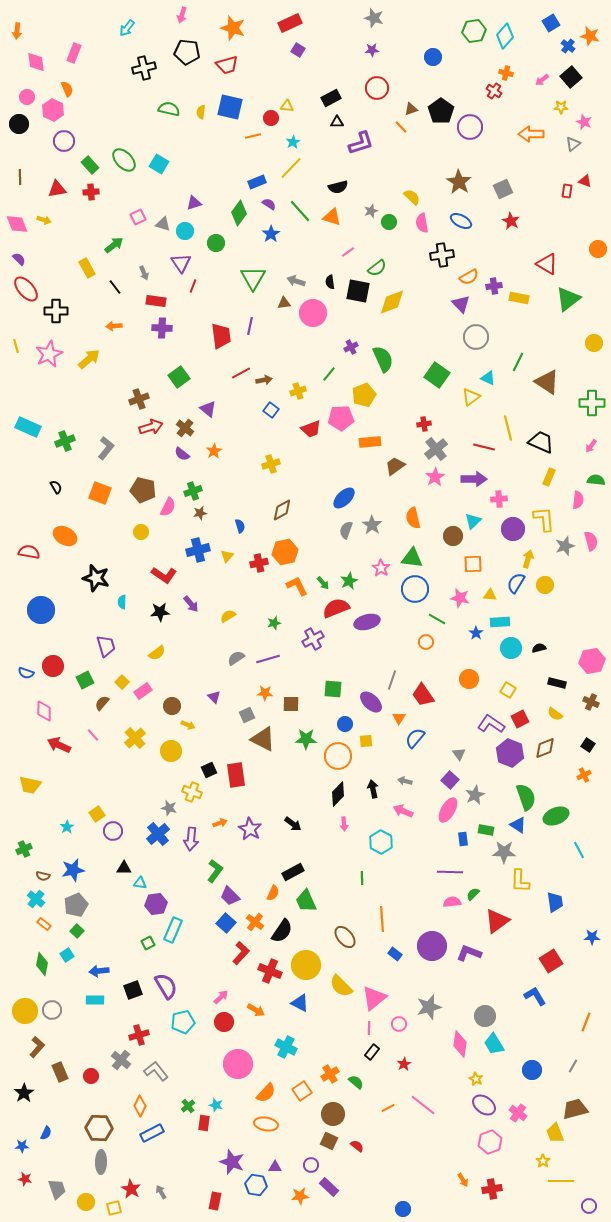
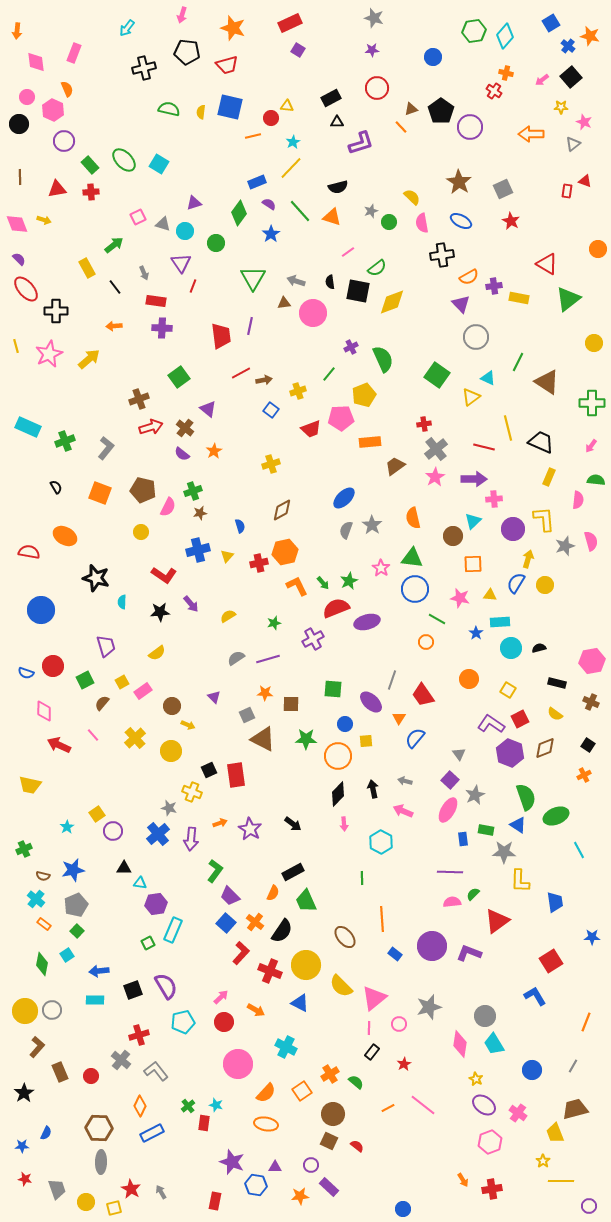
pink cross at (499, 499): moved 5 px left
yellow square at (122, 682): rotated 16 degrees clockwise
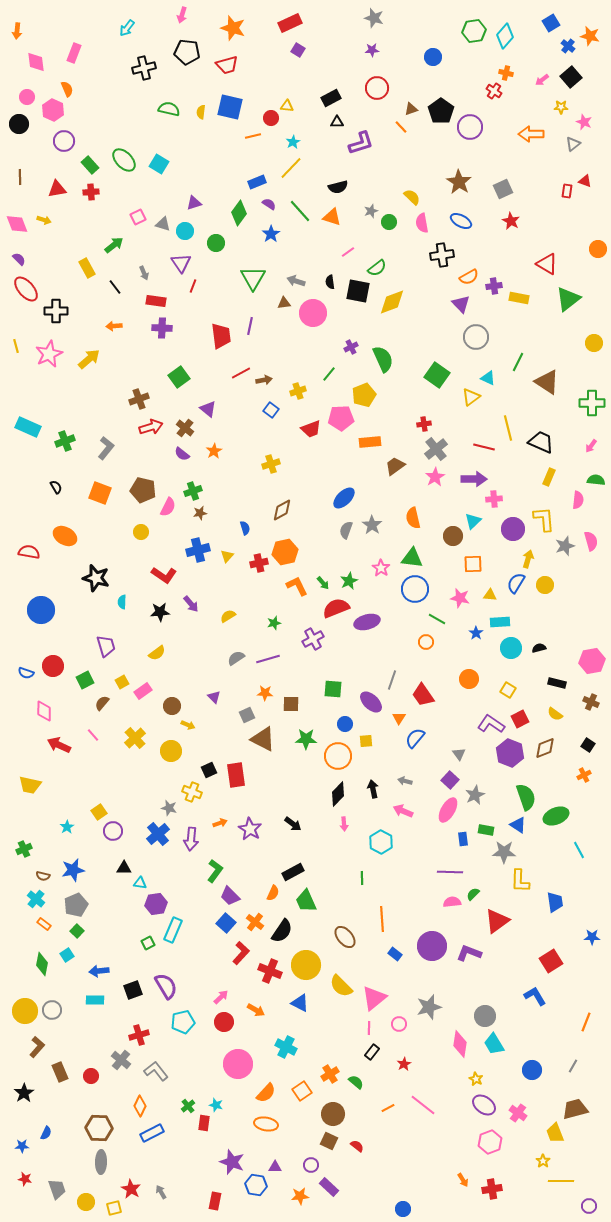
blue semicircle at (240, 526): moved 5 px right, 2 px down
yellow square at (97, 814): moved 2 px right, 2 px up
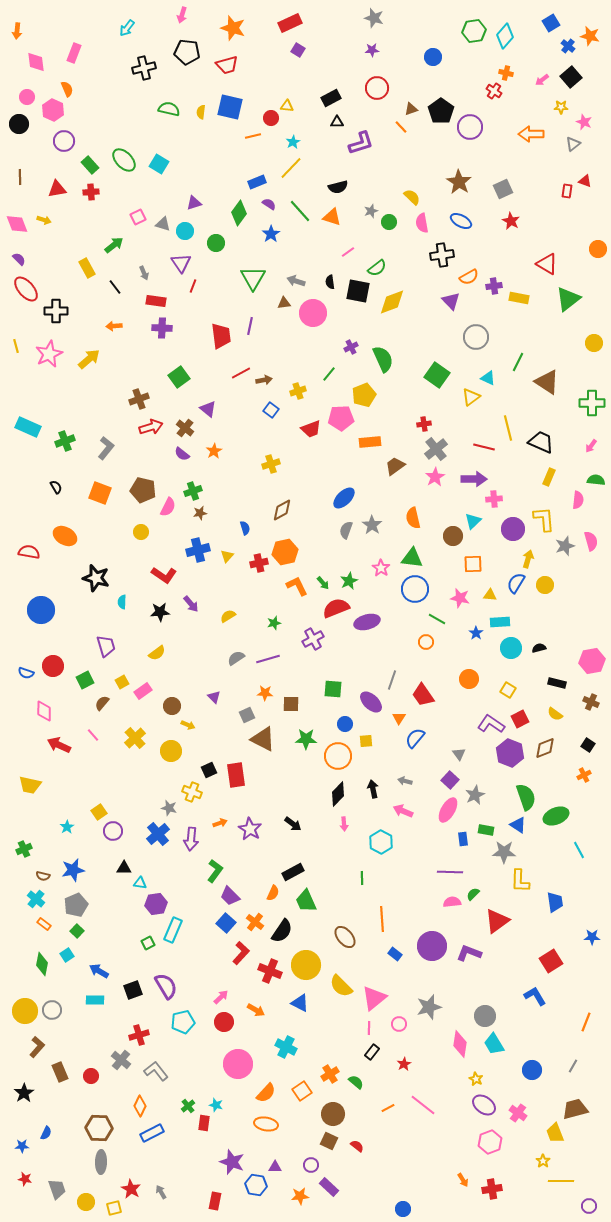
purple triangle at (461, 304): moved 10 px left, 3 px up
blue arrow at (99, 971): rotated 36 degrees clockwise
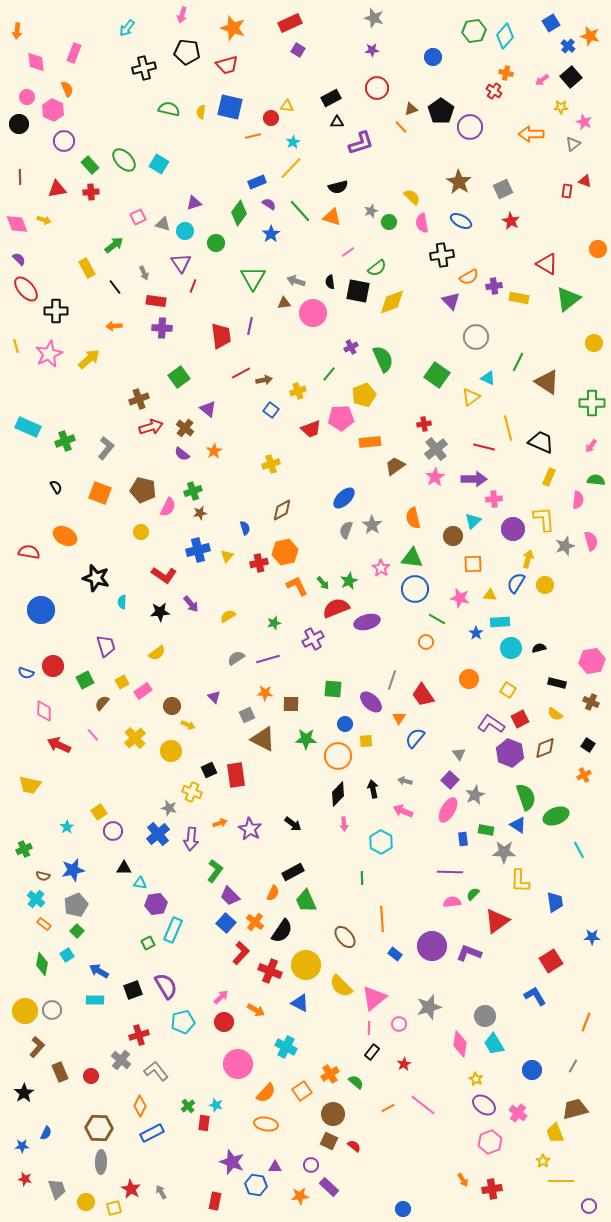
red semicircle at (357, 1146): moved 3 px left
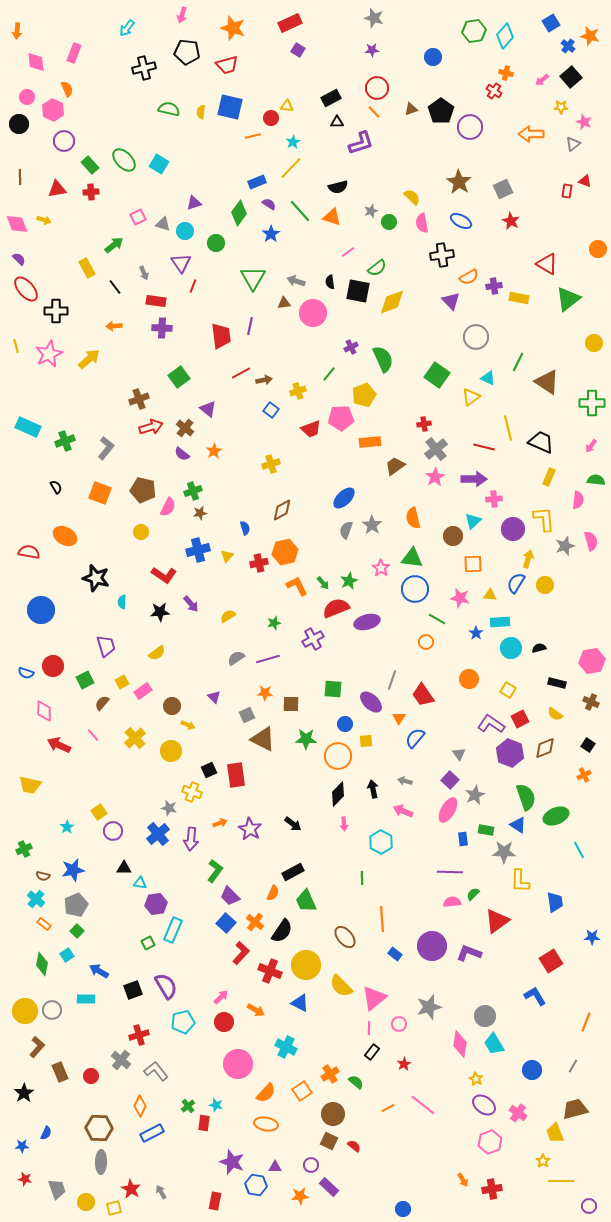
orange line at (401, 127): moved 27 px left, 15 px up
cyan rectangle at (95, 1000): moved 9 px left, 1 px up
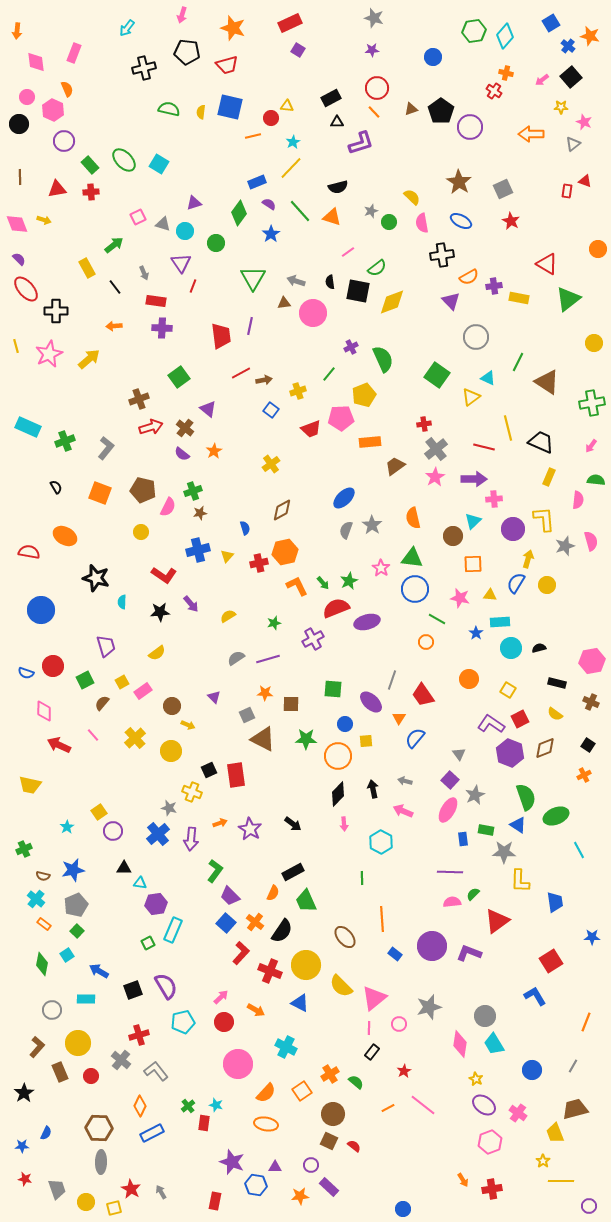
green cross at (592, 403): rotated 10 degrees counterclockwise
yellow cross at (271, 464): rotated 18 degrees counterclockwise
yellow circle at (545, 585): moved 2 px right
yellow circle at (25, 1011): moved 53 px right, 32 px down
red star at (404, 1064): moved 7 px down
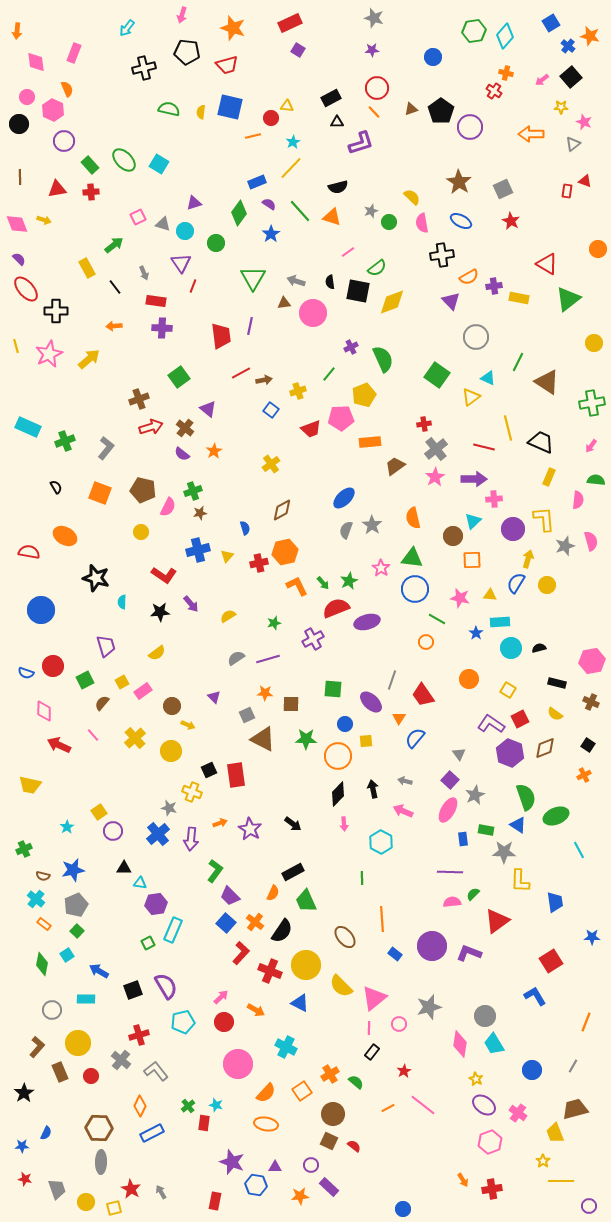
orange square at (473, 564): moved 1 px left, 4 px up
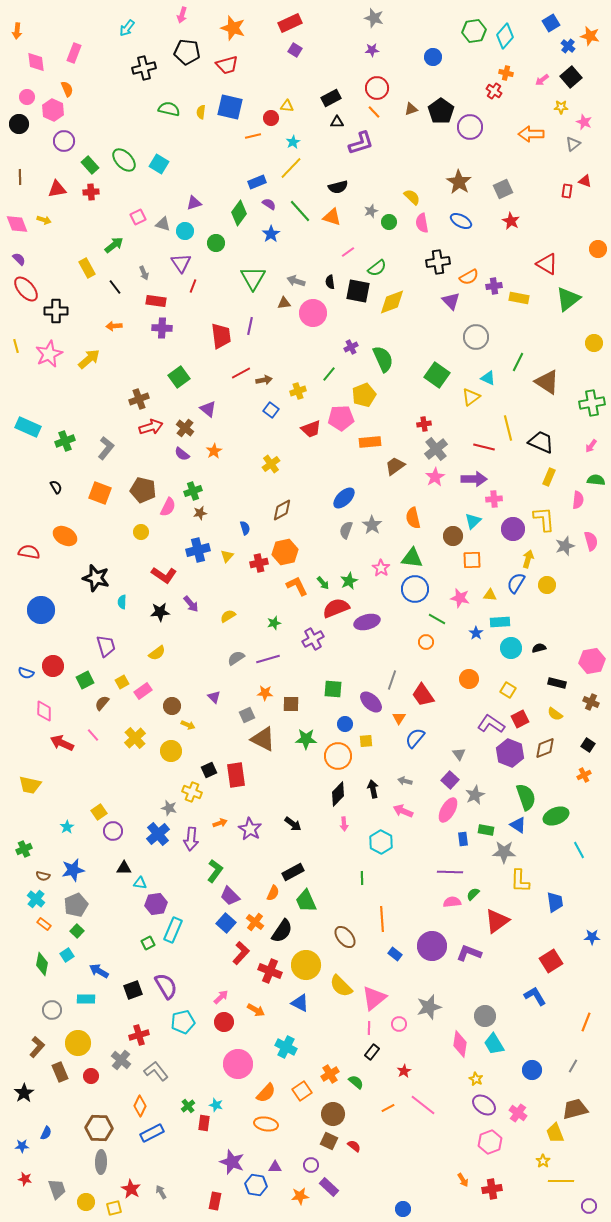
purple square at (298, 50): moved 3 px left
black cross at (442, 255): moved 4 px left, 7 px down
red arrow at (59, 745): moved 3 px right, 2 px up
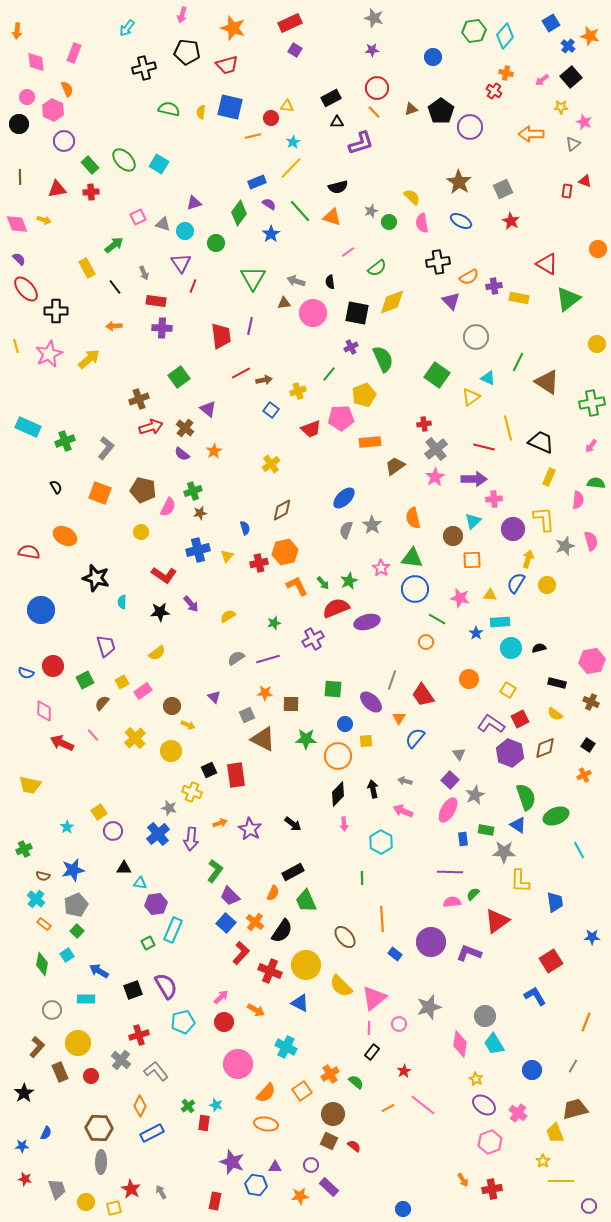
black square at (358, 291): moved 1 px left, 22 px down
yellow circle at (594, 343): moved 3 px right, 1 px down
green semicircle at (596, 480): moved 3 px down
purple circle at (432, 946): moved 1 px left, 4 px up
